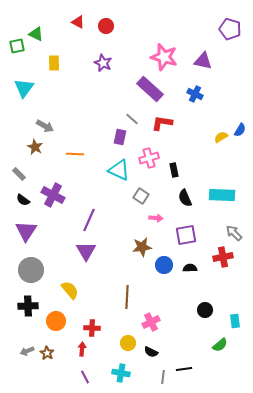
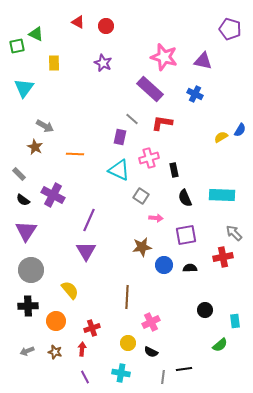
red cross at (92, 328): rotated 21 degrees counterclockwise
brown star at (47, 353): moved 8 px right, 1 px up; rotated 16 degrees counterclockwise
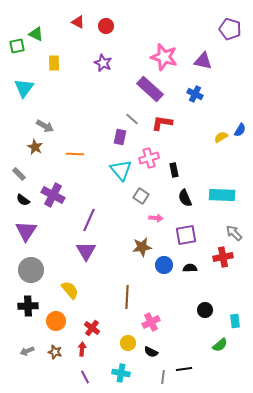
cyan triangle at (119, 170): moved 2 px right; rotated 25 degrees clockwise
red cross at (92, 328): rotated 35 degrees counterclockwise
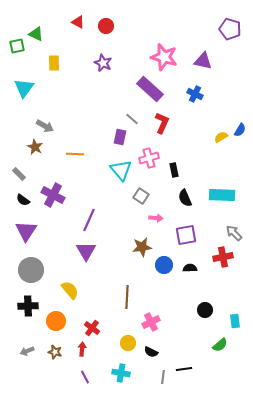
red L-shape at (162, 123): rotated 105 degrees clockwise
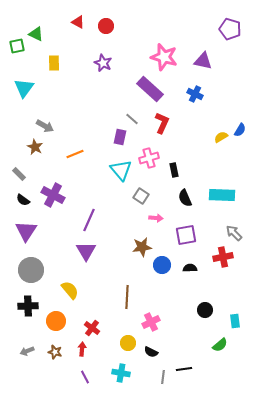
orange line at (75, 154): rotated 24 degrees counterclockwise
blue circle at (164, 265): moved 2 px left
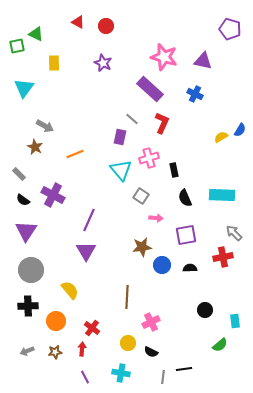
brown star at (55, 352): rotated 24 degrees counterclockwise
